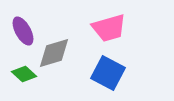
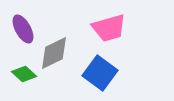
purple ellipse: moved 2 px up
gray diamond: rotated 9 degrees counterclockwise
blue square: moved 8 px left; rotated 8 degrees clockwise
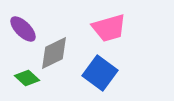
purple ellipse: rotated 16 degrees counterclockwise
green diamond: moved 3 px right, 4 px down
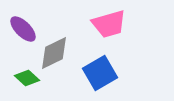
pink trapezoid: moved 4 px up
blue square: rotated 24 degrees clockwise
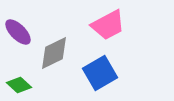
pink trapezoid: moved 1 px left, 1 px down; rotated 12 degrees counterclockwise
purple ellipse: moved 5 px left, 3 px down
green diamond: moved 8 px left, 7 px down
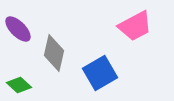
pink trapezoid: moved 27 px right, 1 px down
purple ellipse: moved 3 px up
gray diamond: rotated 51 degrees counterclockwise
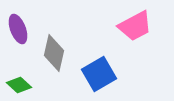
purple ellipse: rotated 24 degrees clockwise
blue square: moved 1 px left, 1 px down
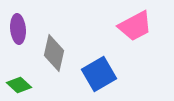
purple ellipse: rotated 16 degrees clockwise
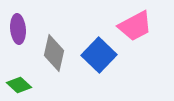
blue square: moved 19 px up; rotated 16 degrees counterclockwise
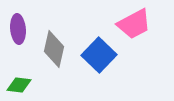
pink trapezoid: moved 1 px left, 2 px up
gray diamond: moved 4 px up
green diamond: rotated 35 degrees counterclockwise
